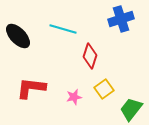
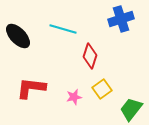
yellow square: moved 2 px left
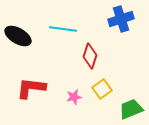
cyan line: rotated 8 degrees counterclockwise
black ellipse: rotated 16 degrees counterclockwise
green trapezoid: rotated 30 degrees clockwise
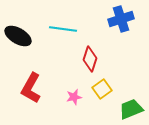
red diamond: moved 3 px down
red L-shape: rotated 68 degrees counterclockwise
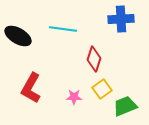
blue cross: rotated 15 degrees clockwise
red diamond: moved 4 px right
pink star: rotated 14 degrees clockwise
green trapezoid: moved 6 px left, 3 px up
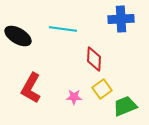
red diamond: rotated 15 degrees counterclockwise
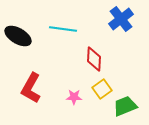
blue cross: rotated 35 degrees counterclockwise
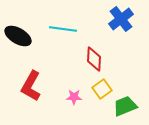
red L-shape: moved 2 px up
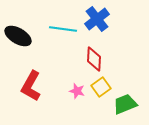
blue cross: moved 24 px left
yellow square: moved 1 px left, 2 px up
pink star: moved 3 px right, 6 px up; rotated 14 degrees clockwise
green trapezoid: moved 2 px up
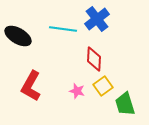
yellow square: moved 2 px right, 1 px up
green trapezoid: rotated 85 degrees counterclockwise
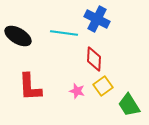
blue cross: rotated 25 degrees counterclockwise
cyan line: moved 1 px right, 4 px down
red L-shape: moved 1 px left, 1 px down; rotated 32 degrees counterclockwise
green trapezoid: moved 4 px right, 1 px down; rotated 15 degrees counterclockwise
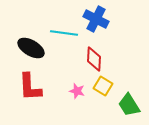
blue cross: moved 1 px left
black ellipse: moved 13 px right, 12 px down
yellow square: rotated 24 degrees counterclockwise
